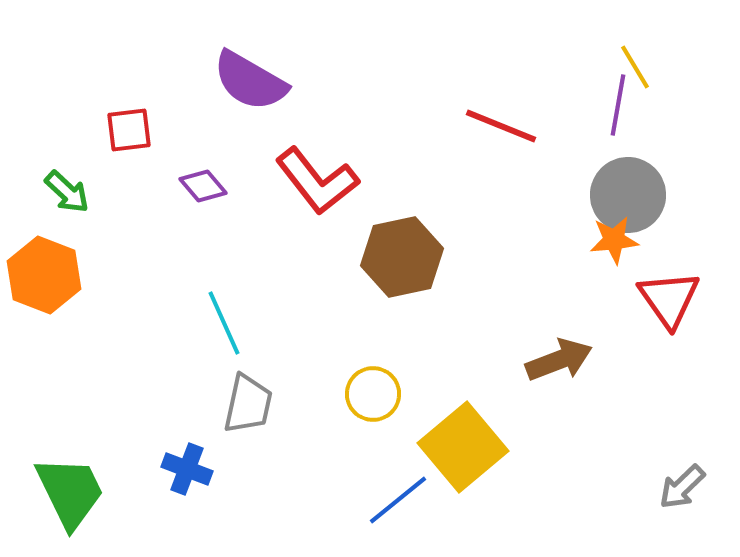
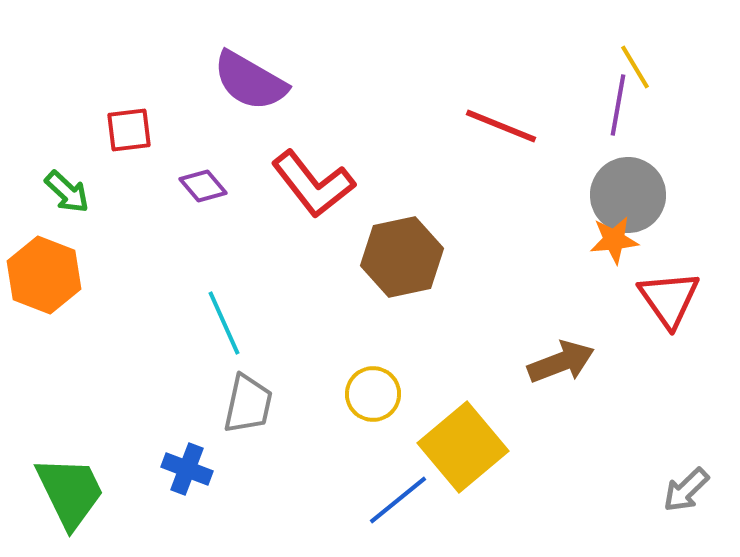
red L-shape: moved 4 px left, 3 px down
brown arrow: moved 2 px right, 2 px down
gray arrow: moved 4 px right, 3 px down
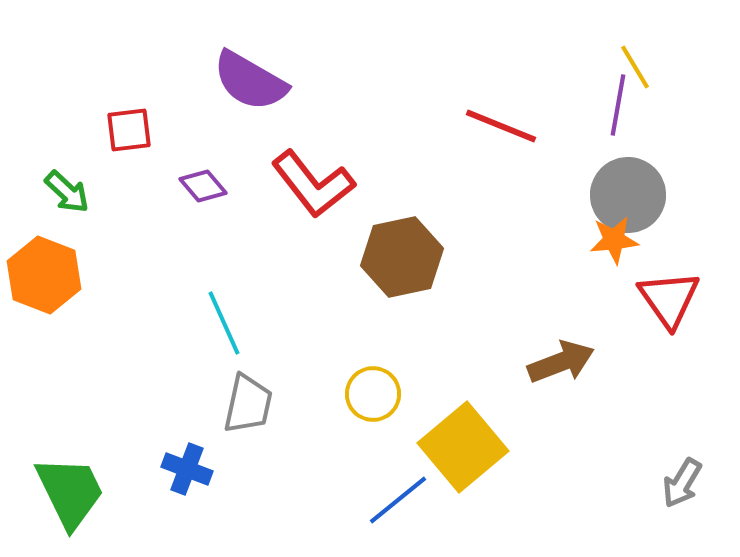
gray arrow: moved 4 px left, 7 px up; rotated 15 degrees counterclockwise
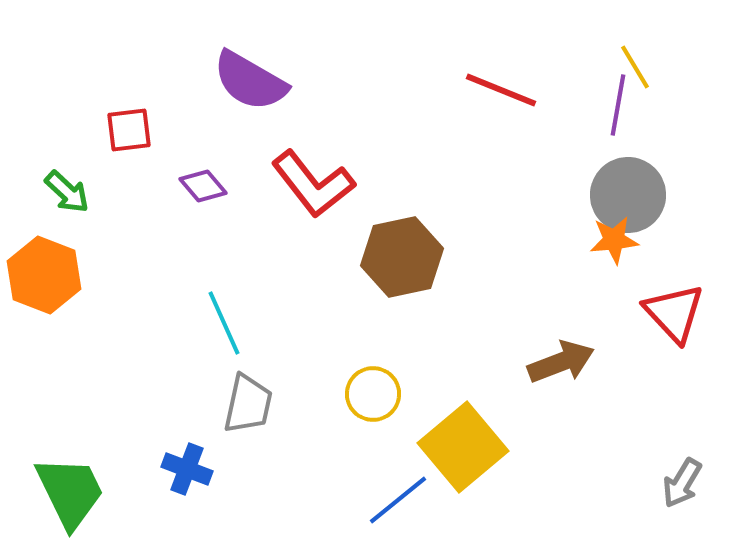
red line: moved 36 px up
red triangle: moved 5 px right, 14 px down; rotated 8 degrees counterclockwise
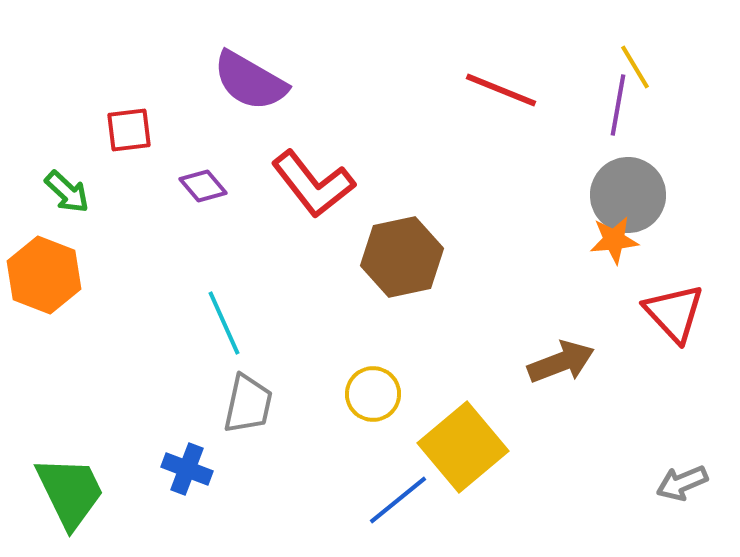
gray arrow: rotated 36 degrees clockwise
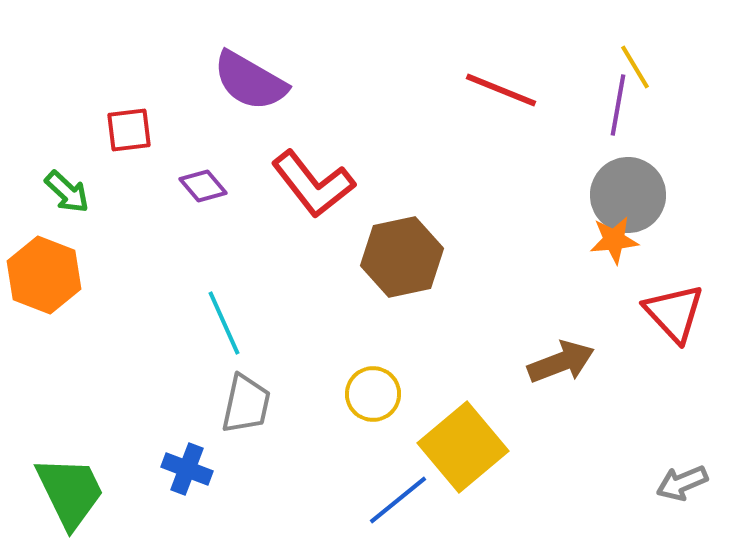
gray trapezoid: moved 2 px left
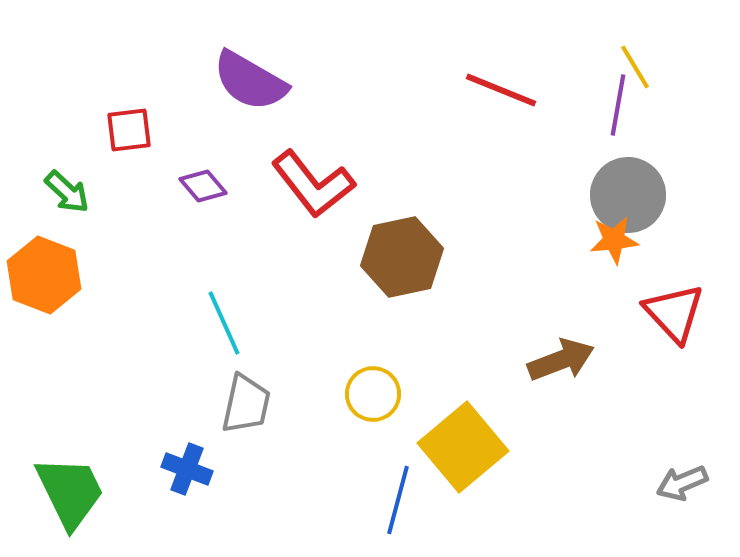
brown arrow: moved 2 px up
blue line: rotated 36 degrees counterclockwise
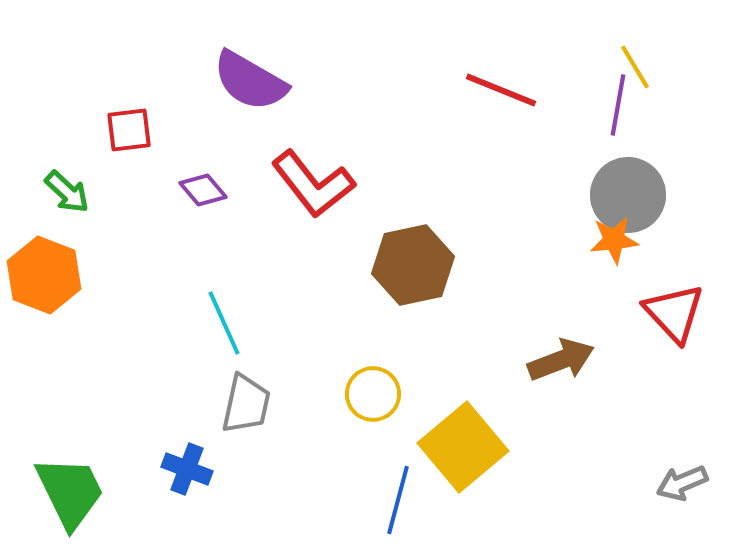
purple diamond: moved 4 px down
brown hexagon: moved 11 px right, 8 px down
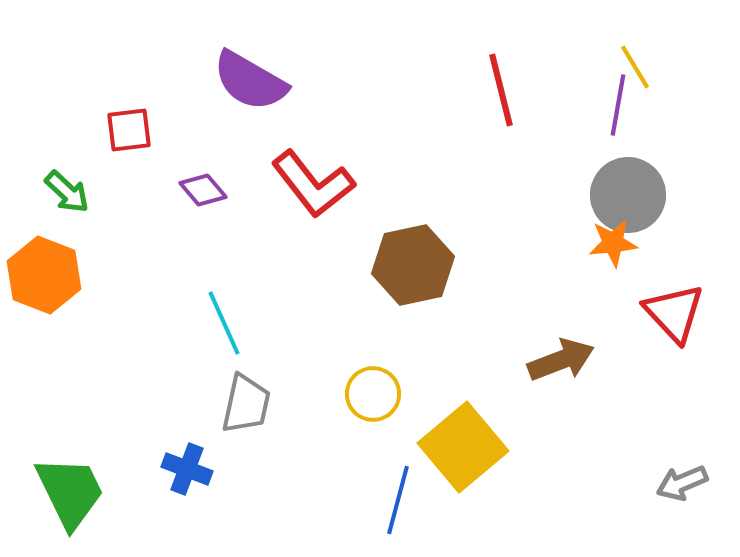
red line: rotated 54 degrees clockwise
orange star: moved 1 px left, 3 px down
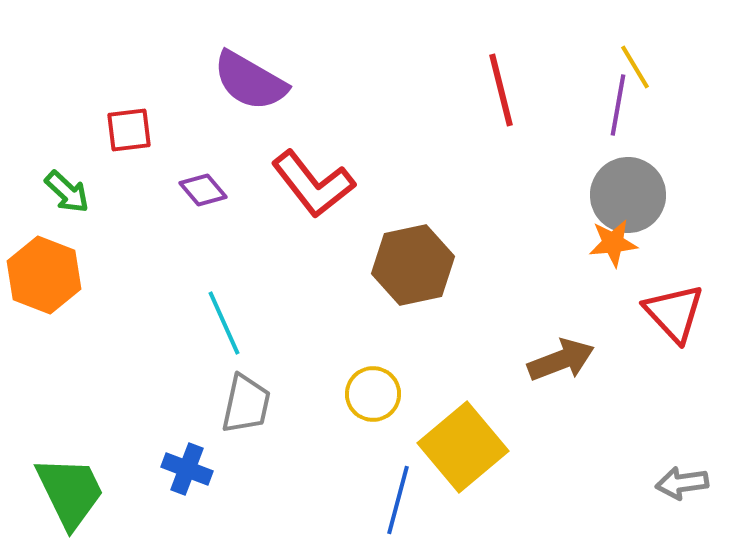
gray arrow: rotated 15 degrees clockwise
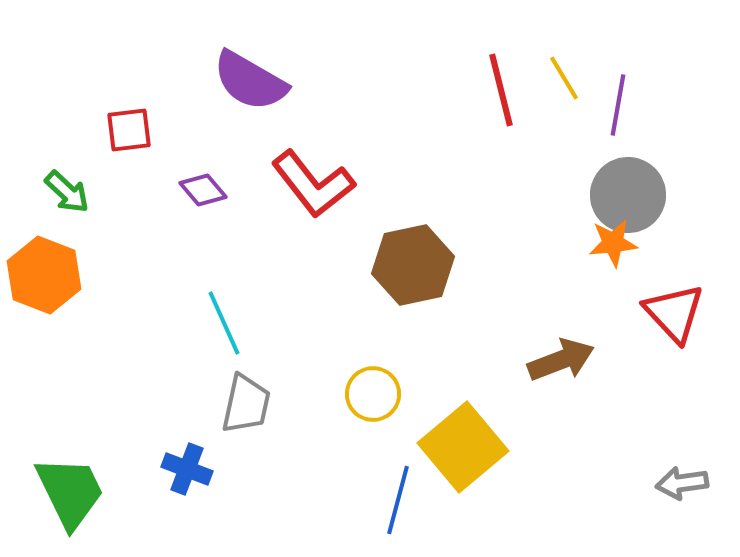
yellow line: moved 71 px left, 11 px down
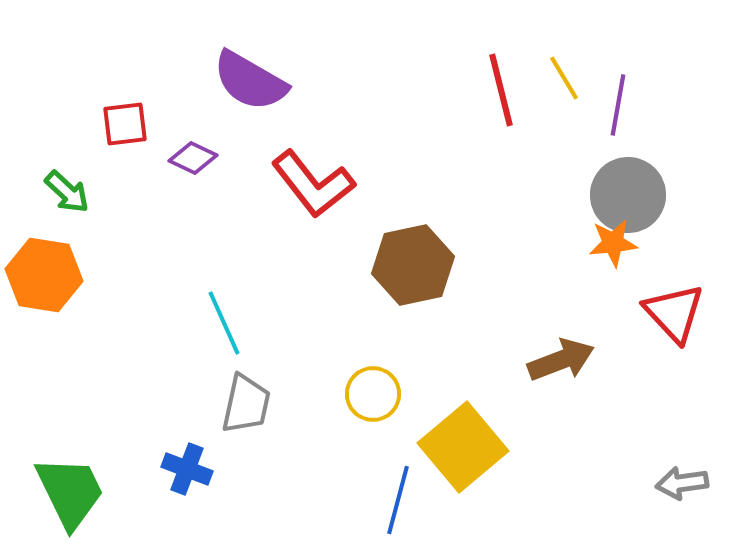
red square: moved 4 px left, 6 px up
purple diamond: moved 10 px left, 32 px up; rotated 24 degrees counterclockwise
orange hexagon: rotated 12 degrees counterclockwise
